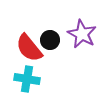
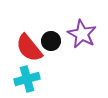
black circle: moved 1 px right, 1 px down
cyan cross: rotated 25 degrees counterclockwise
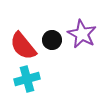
black circle: moved 1 px right, 1 px up
red semicircle: moved 6 px left, 2 px up
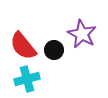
black circle: moved 2 px right, 10 px down
